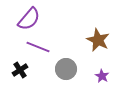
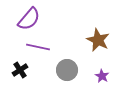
purple line: rotated 10 degrees counterclockwise
gray circle: moved 1 px right, 1 px down
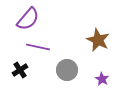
purple semicircle: moved 1 px left
purple star: moved 3 px down
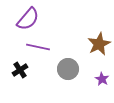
brown star: moved 1 px right, 4 px down; rotated 20 degrees clockwise
gray circle: moved 1 px right, 1 px up
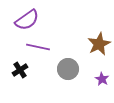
purple semicircle: moved 1 px left, 1 px down; rotated 15 degrees clockwise
